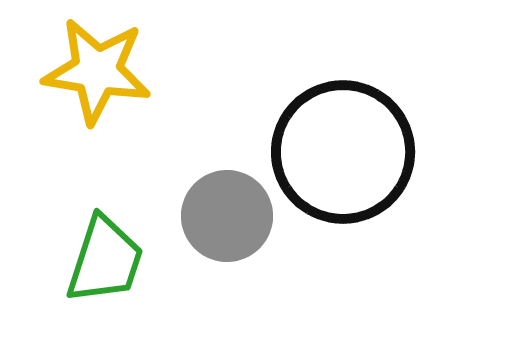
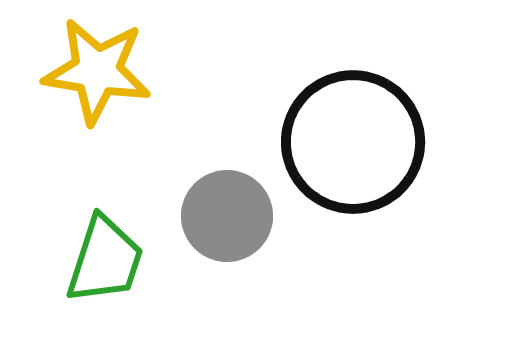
black circle: moved 10 px right, 10 px up
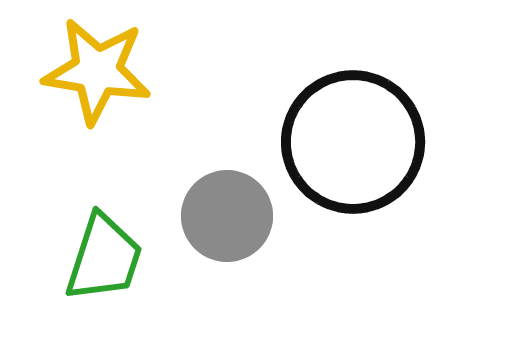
green trapezoid: moved 1 px left, 2 px up
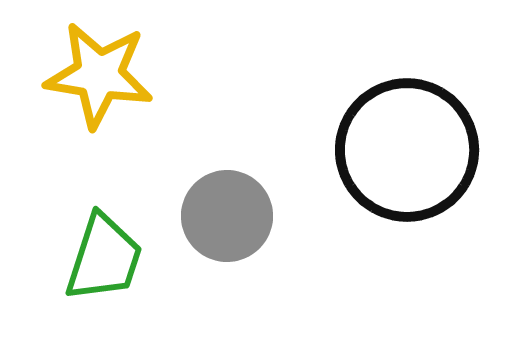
yellow star: moved 2 px right, 4 px down
black circle: moved 54 px right, 8 px down
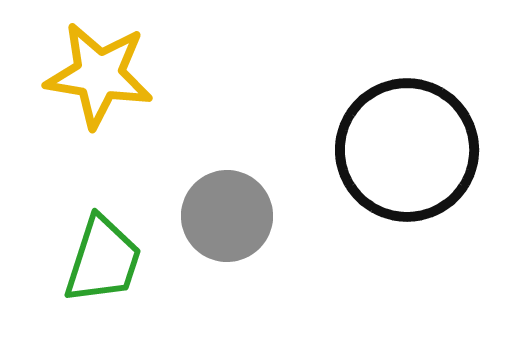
green trapezoid: moved 1 px left, 2 px down
